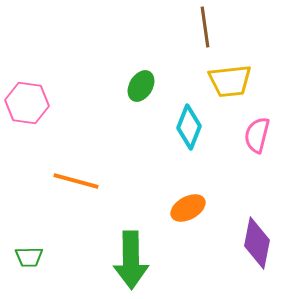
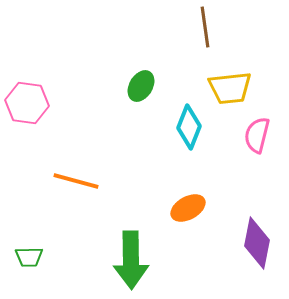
yellow trapezoid: moved 7 px down
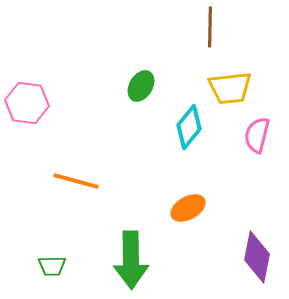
brown line: moved 5 px right; rotated 9 degrees clockwise
cyan diamond: rotated 18 degrees clockwise
purple diamond: moved 14 px down
green trapezoid: moved 23 px right, 9 px down
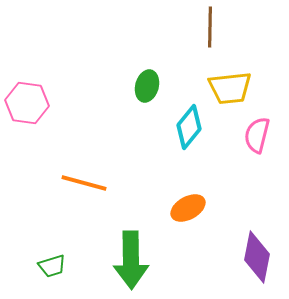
green ellipse: moved 6 px right; rotated 16 degrees counterclockwise
orange line: moved 8 px right, 2 px down
green trapezoid: rotated 16 degrees counterclockwise
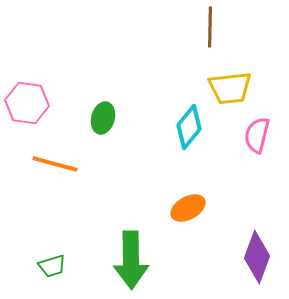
green ellipse: moved 44 px left, 32 px down
orange line: moved 29 px left, 19 px up
purple diamond: rotated 9 degrees clockwise
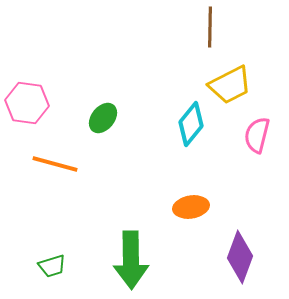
yellow trapezoid: moved 3 px up; rotated 21 degrees counterclockwise
green ellipse: rotated 24 degrees clockwise
cyan diamond: moved 2 px right, 3 px up
orange ellipse: moved 3 px right, 1 px up; rotated 20 degrees clockwise
purple diamond: moved 17 px left
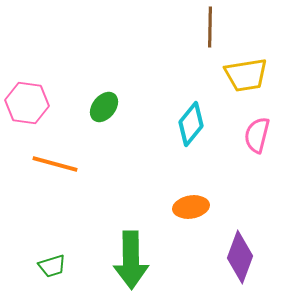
yellow trapezoid: moved 16 px right, 10 px up; rotated 18 degrees clockwise
green ellipse: moved 1 px right, 11 px up
